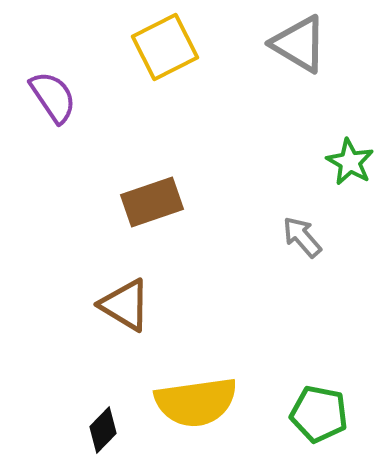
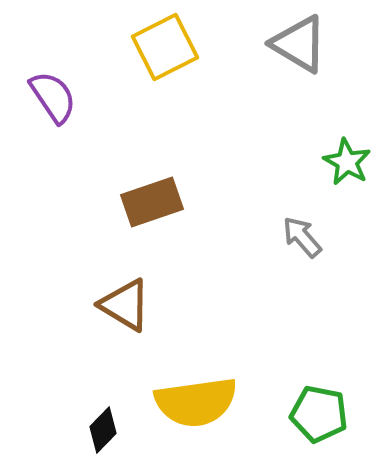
green star: moved 3 px left
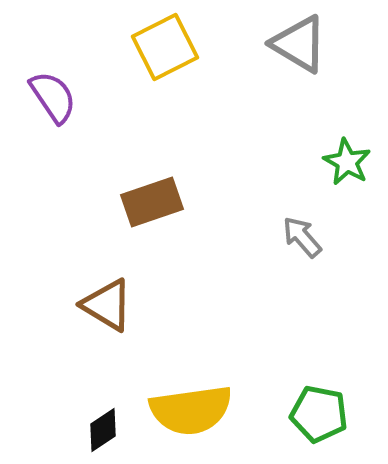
brown triangle: moved 18 px left
yellow semicircle: moved 5 px left, 8 px down
black diamond: rotated 12 degrees clockwise
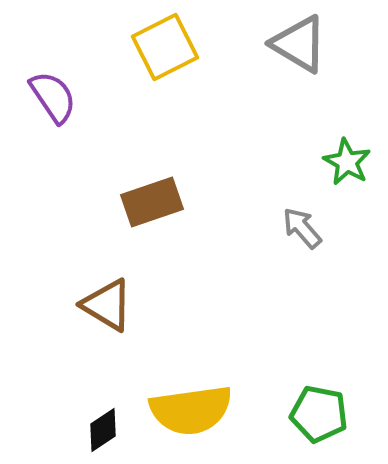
gray arrow: moved 9 px up
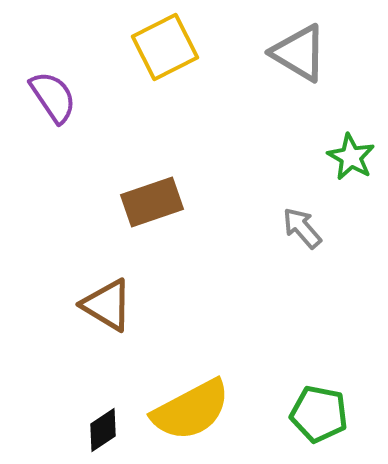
gray triangle: moved 9 px down
green star: moved 4 px right, 5 px up
yellow semicircle: rotated 20 degrees counterclockwise
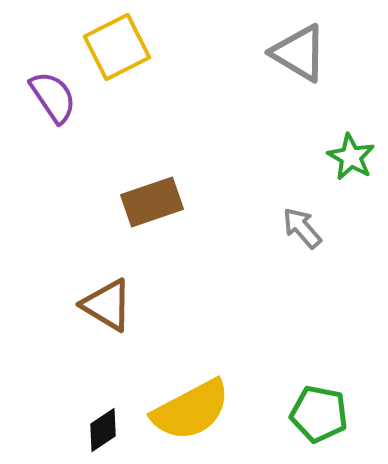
yellow square: moved 48 px left
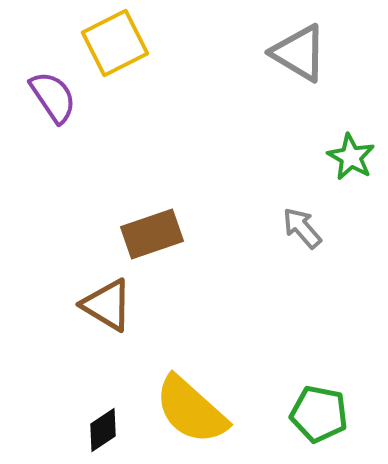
yellow square: moved 2 px left, 4 px up
brown rectangle: moved 32 px down
yellow semicircle: rotated 70 degrees clockwise
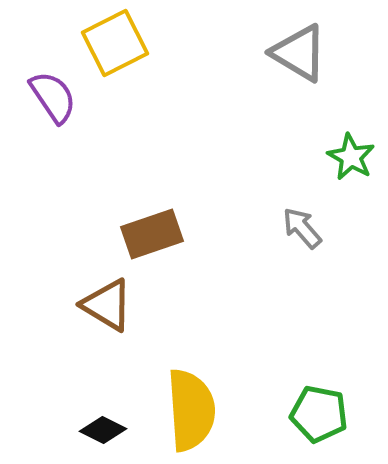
yellow semicircle: rotated 136 degrees counterclockwise
black diamond: rotated 60 degrees clockwise
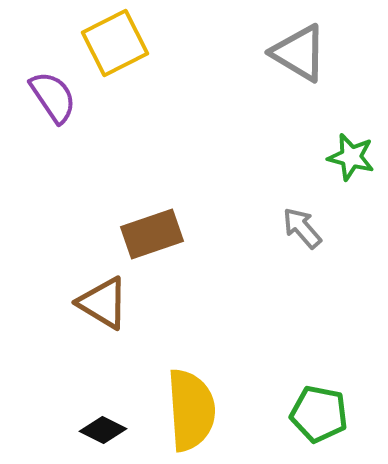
green star: rotated 15 degrees counterclockwise
brown triangle: moved 4 px left, 2 px up
